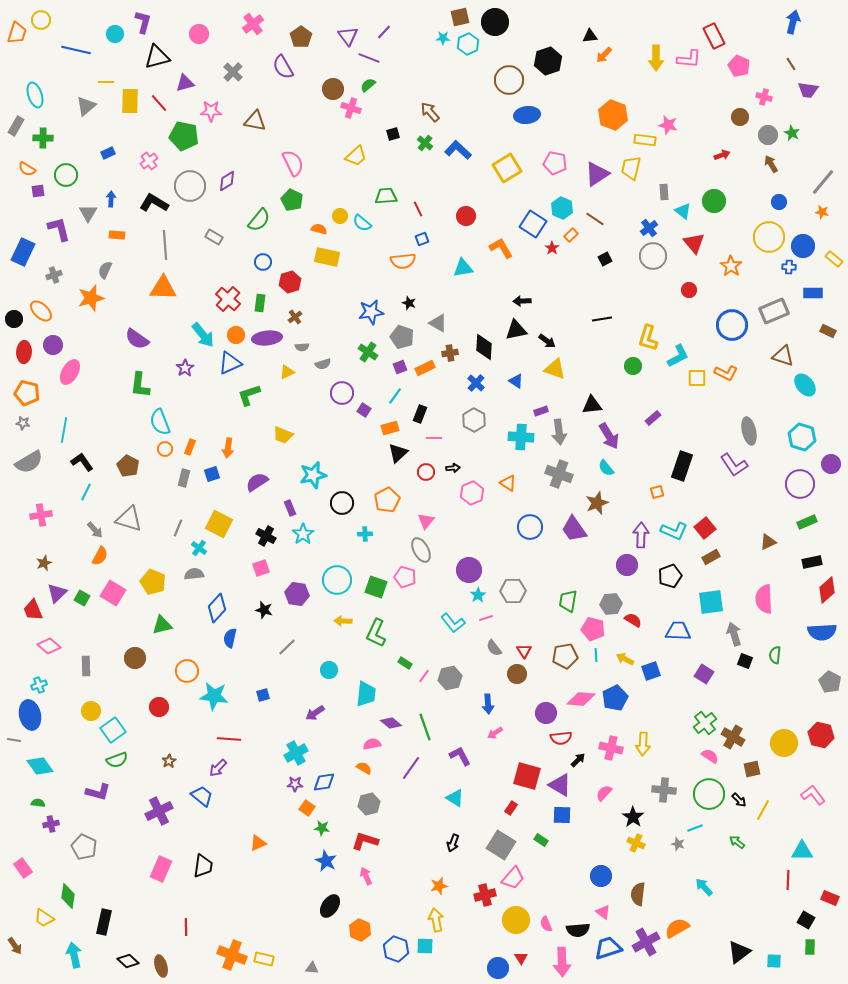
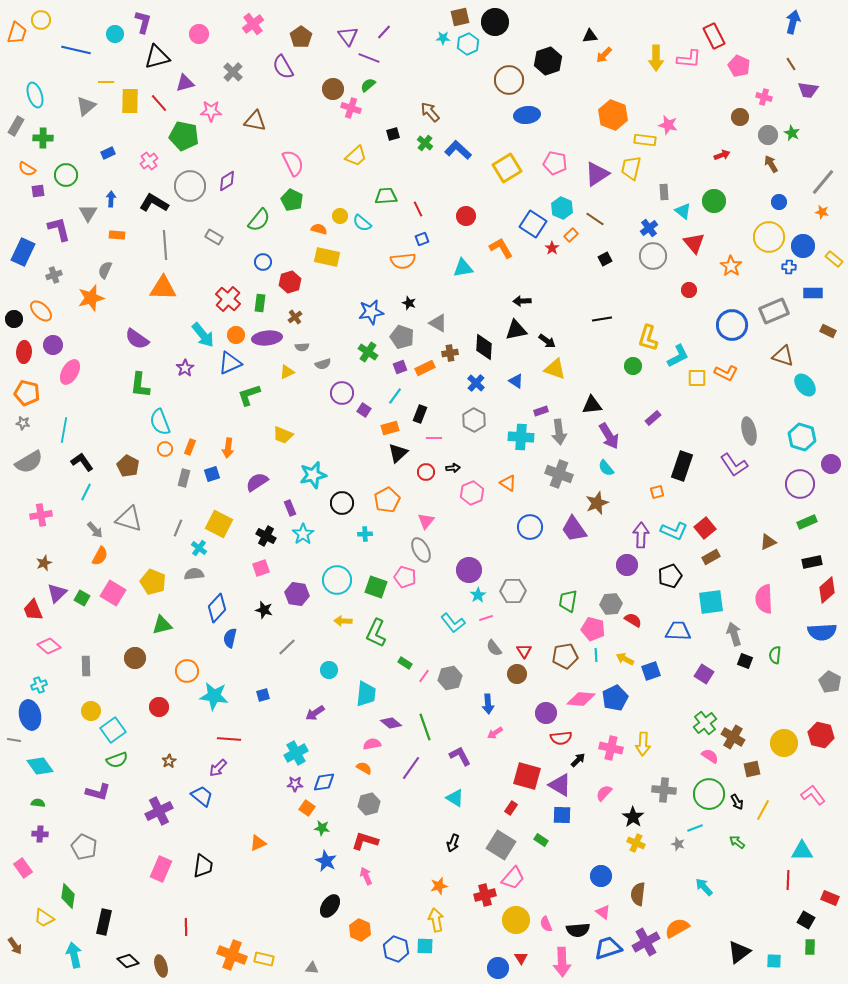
black arrow at (739, 800): moved 2 px left, 2 px down; rotated 14 degrees clockwise
purple cross at (51, 824): moved 11 px left, 10 px down; rotated 14 degrees clockwise
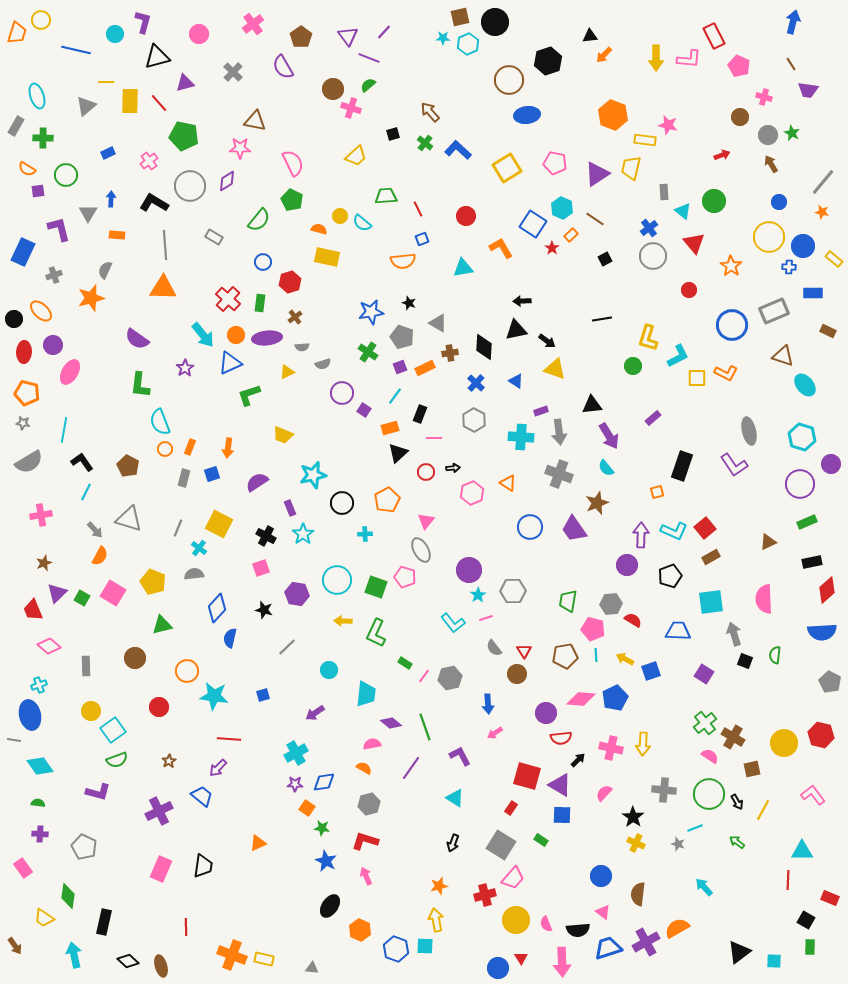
cyan ellipse at (35, 95): moved 2 px right, 1 px down
pink star at (211, 111): moved 29 px right, 37 px down
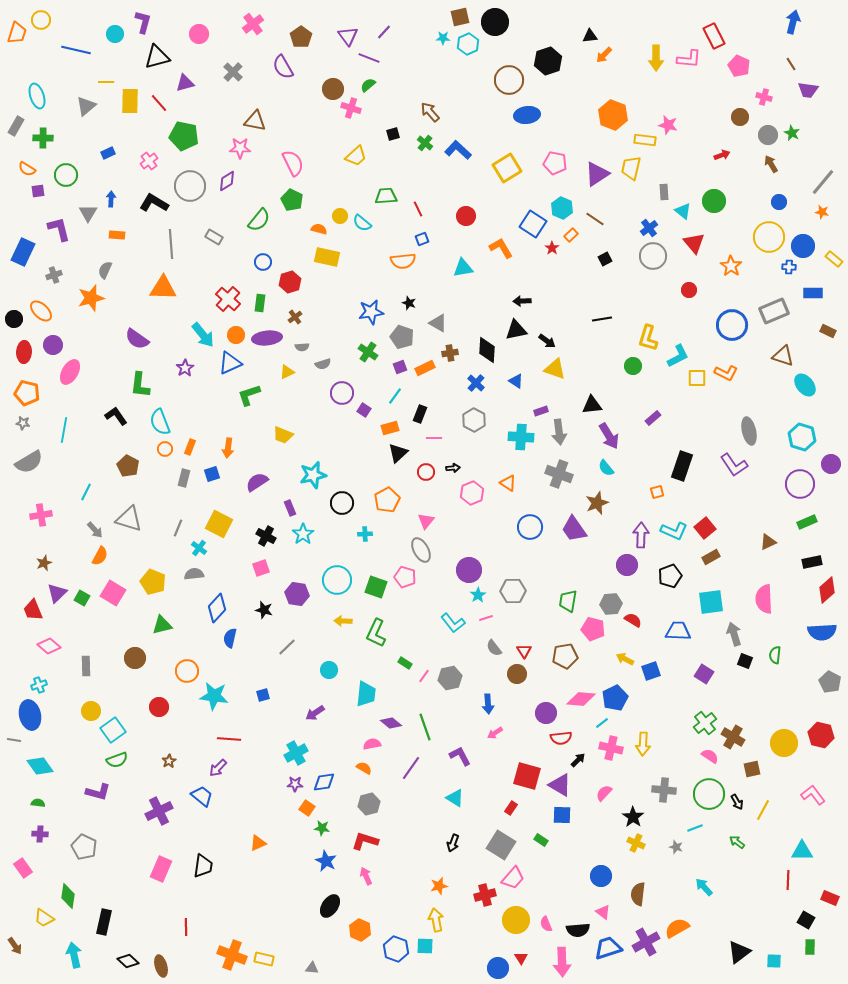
gray line at (165, 245): moved 6 px right, 1 px up
black diamond at (484, 347): moved 3 px right, 3 px down
black L-shape at (82, 462): moved 34 px right, 46 px up
cyan line at (596, 655): moved 6 px right, 68 px down; rotated 56 degrees clockwise
gray star at (678, 844): moved 2 px left, 3 px down
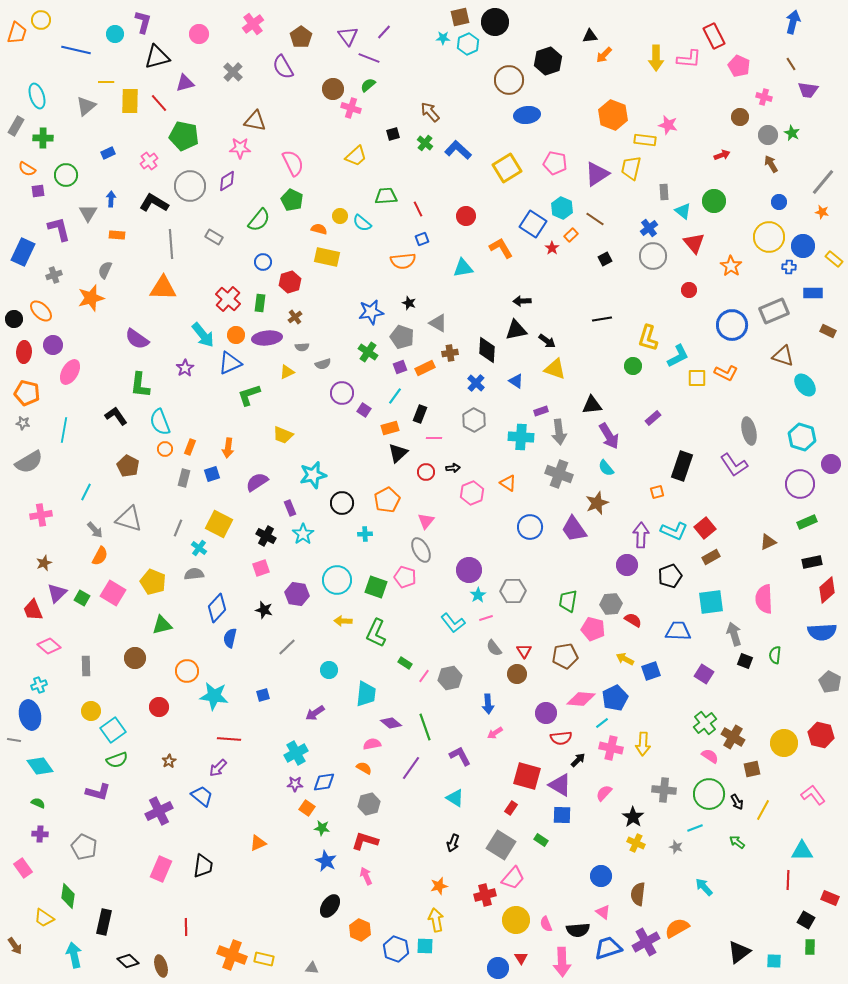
green semicircle at (38, 803): rotated 16 degrees clockwise
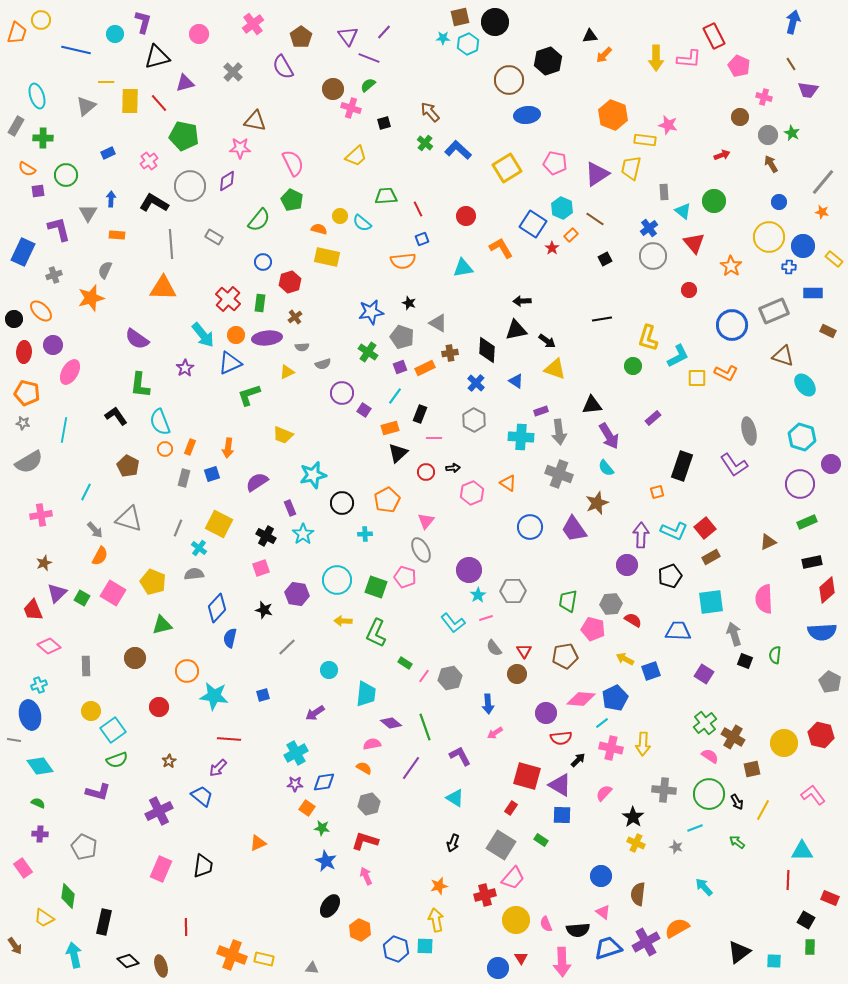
black square at (393, 134): moved 9 px left, 11 px up
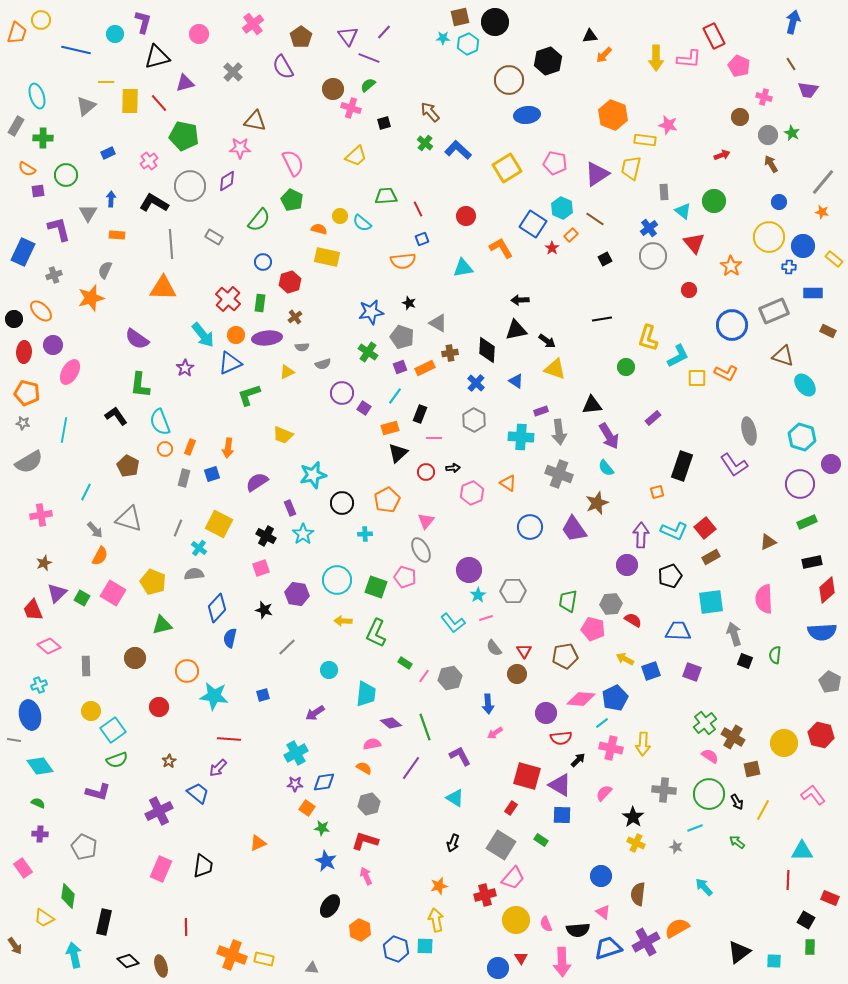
black arrow at (522, 301): moved 2 px left, 1 px up
green circle at (633, 366): moved 7 px left, 1 px down
purple square at (364, 410): moved 2 px up
purple square at (704, 674): moved 12 px left, 2 px up; rotated 12 degrees counterclockwise
blue trapezoid at (202, 796): moved 4 px left, 3 px up
